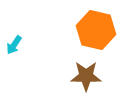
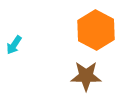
orange hexagon: rotated 15 degrees clockwise
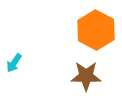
cyan arrow: moved 18 px down
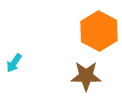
orange hexagon: moved 3 px right, 1 px down
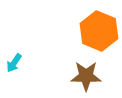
orange hexagon: rotated 6 degrees counterclockwise
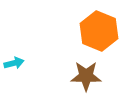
cyan arrow: rotated 138 degrees counterclockwise
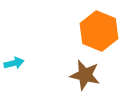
brown star: moved 1 px left, 1 px up; rotated 12 degrees clockwise
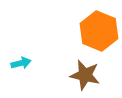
cyan arrow: moved 7 px right
